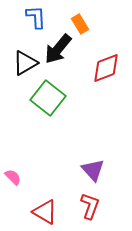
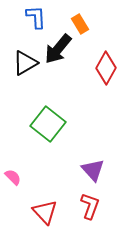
red diamond: rotated 40 degrees counterclockwise
green square: moved 26 px down
red triangle: rotated 16 degrees clockwise
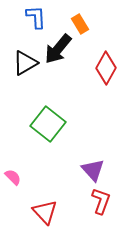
red L-shape: moved 11 px right, 5 px up
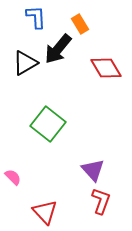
red diamond: rotated 60 degrees counterclockwise
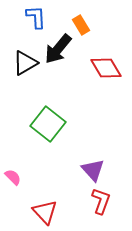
orange rectangle: moved 1 px right, 1 px down
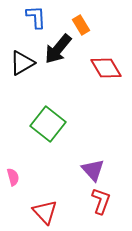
black triangle: moved 3 px left
pink semicircle: rotated 30 degrees clockwise
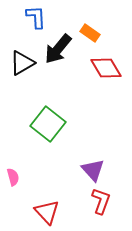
orange rectangle: moved 9 px right, 8 px down; rotated 24 degrees counterclockwise
red triangle: moved 2 px right
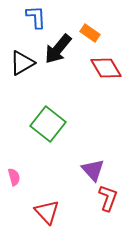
pink semicircle: moved 1 px right
red L-shape: moved 7 px right, 3 px up
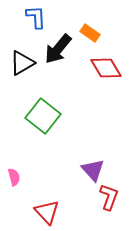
green square: moved 5 px left, 8 px up
red L-shape: moved 1 px right, 1 px up
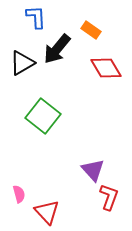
orange rectangle: moved 1 px right, 3 px up
black arrow: moved 1 px left
pink semicircle: moved 5 px right, 17 px down
